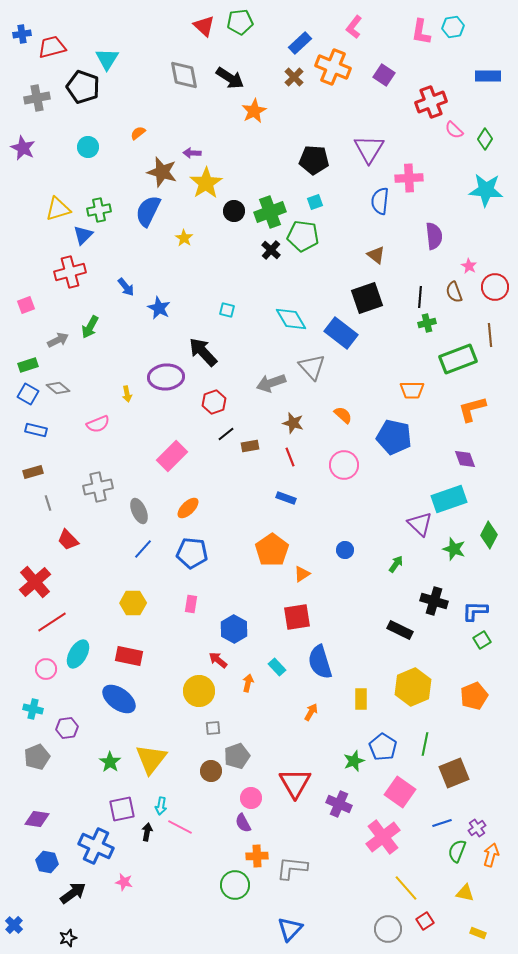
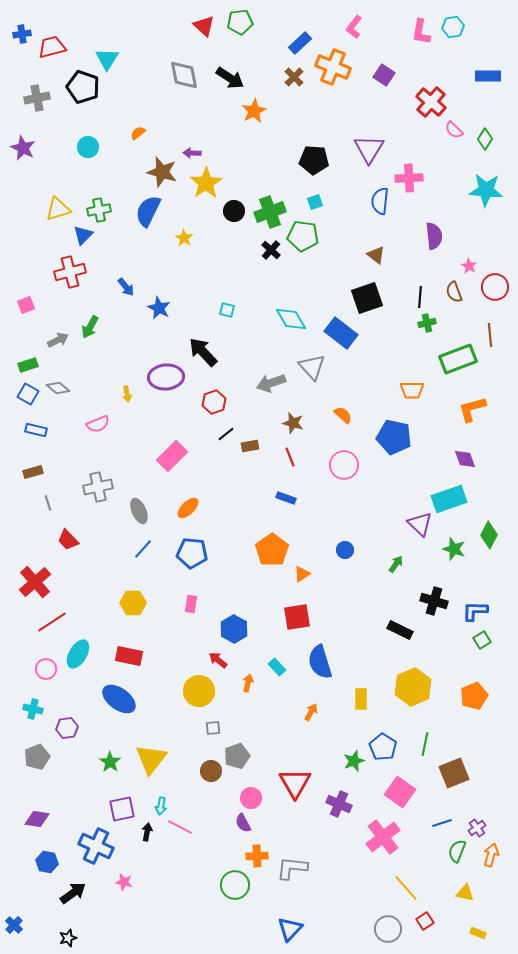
red cross at (431, 102): rotated 28 degrees counterclockwise
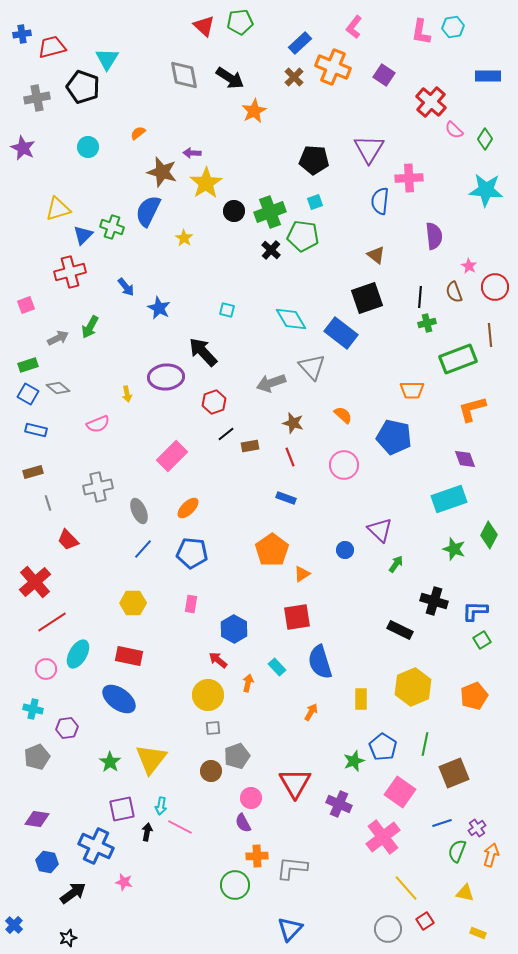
green cross at (99, 210): moved 13 px right, 17 px down; rotated 30 degrees clockwise
gray arrow at (58, 340): moved 2 px up
purple triangle at (420, 524): moved 40 px left, 6 px down
yellow circle at (199, 691): moved 9 px right, 4 px down
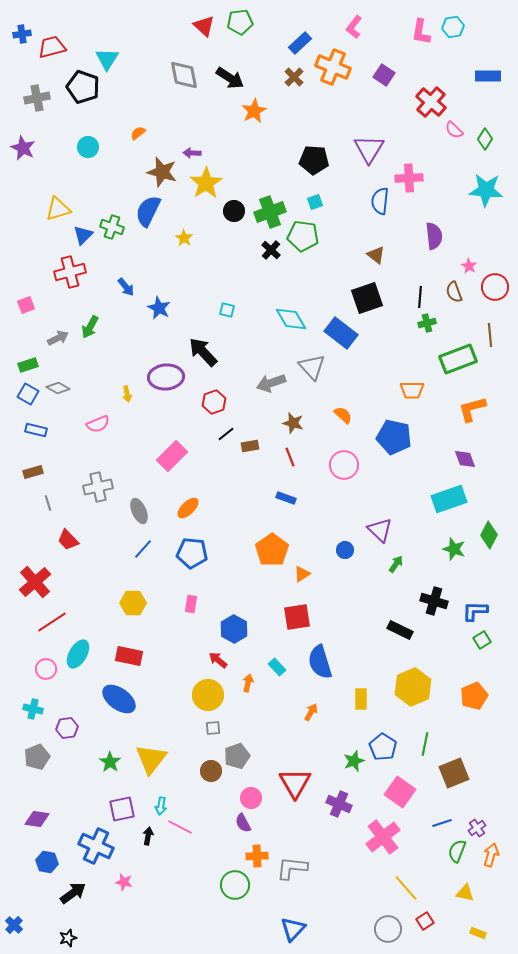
gray diamond at (58, 388): rotated 10 degrees counterclockwise
black arrow at (147, 832): moved 1 px right, 4 px down
blue triangle at (290, 929): moved 3 px right
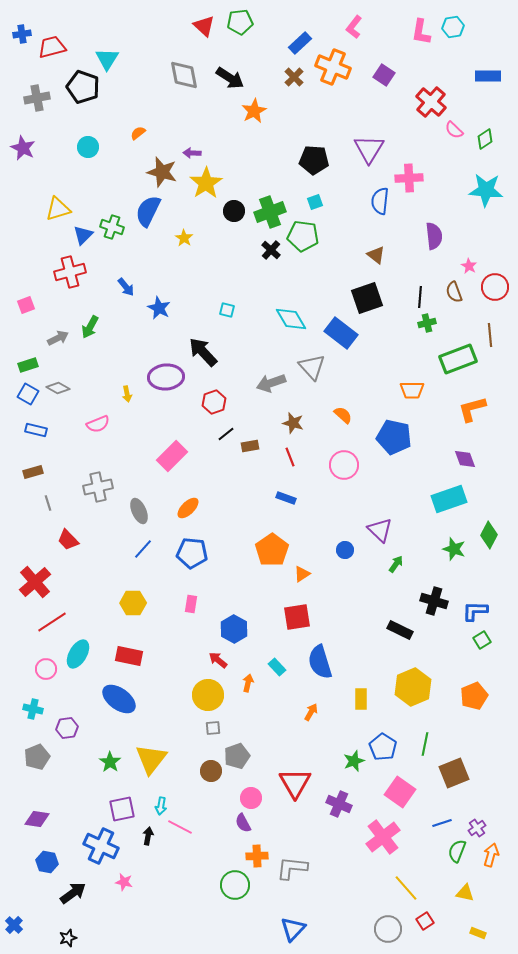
green diamond at (485, 139): rotated 25 degrees clockwise
blue cross at (96, 846): moved 5 px right
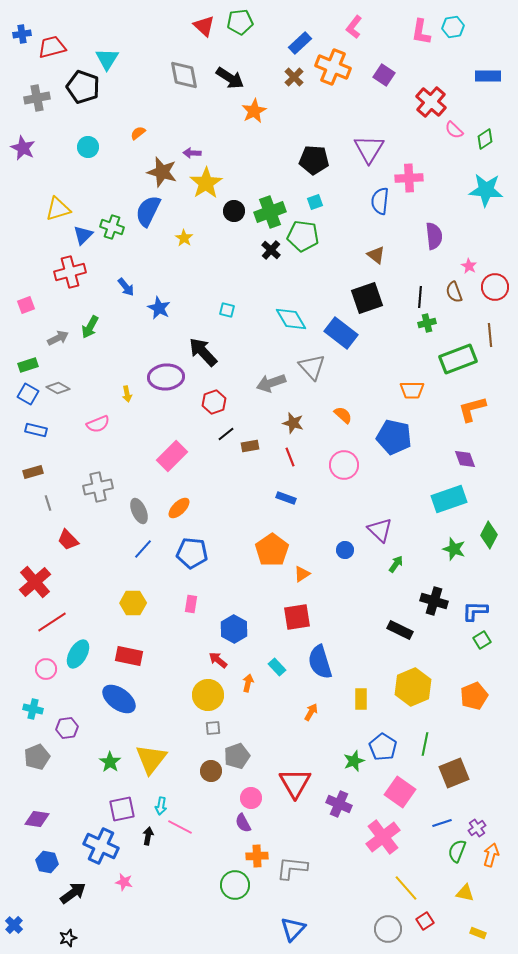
orange ellipse at (188, 508): moved 9 px left
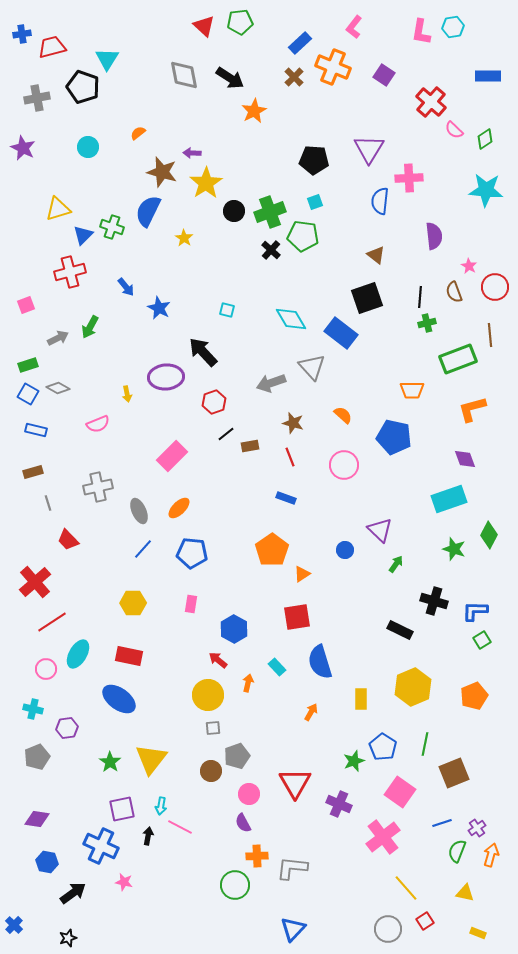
pink circle at (251, 798): moved 2 px left, 4 px up
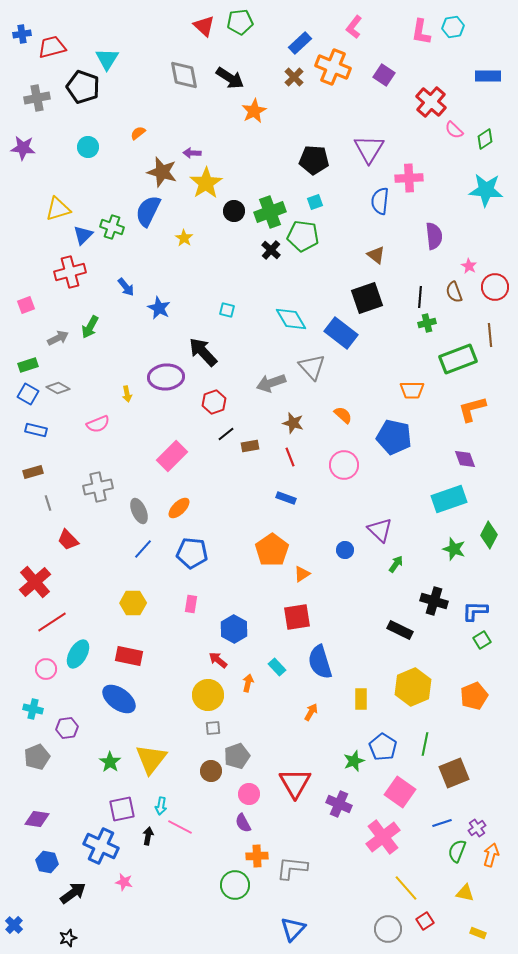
purple star at (23, 148): rotated 20 degrees counterclockwise
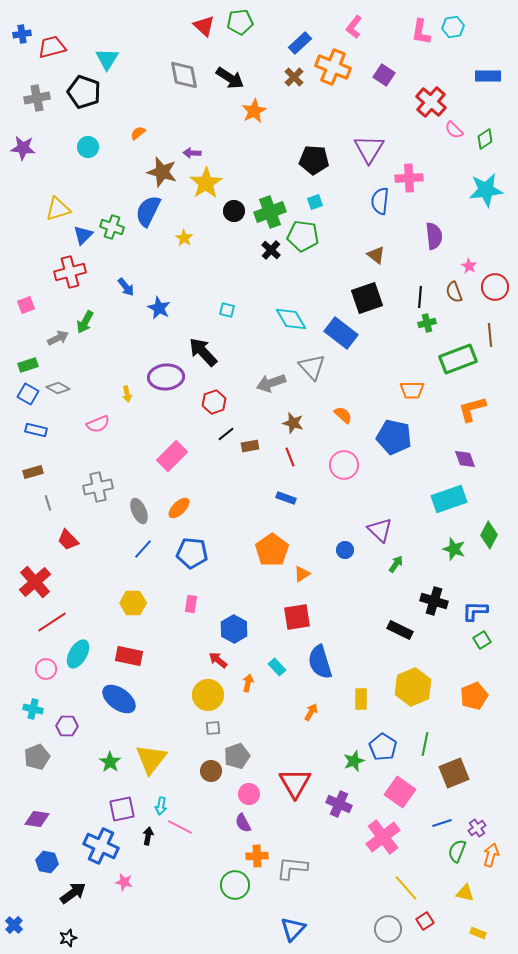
black pentagon at (83, 87): moved 1 px right, 5 px down
cyan star at (486, 190): rotated 12 degrees counterclockwise
green arrow at (90, 327): moved 5 px left, 5 px up
purple hexagon at (67, 728): moved 2 px up; rotated 10 degrees clockwise
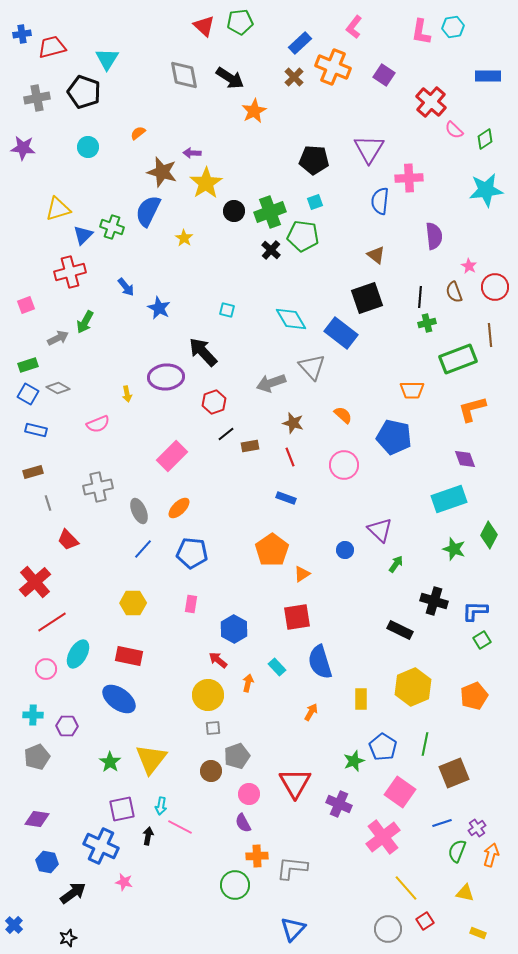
cyan cross at (33, 709): moved 6 px down; rotated 12 degrees counterclockwise
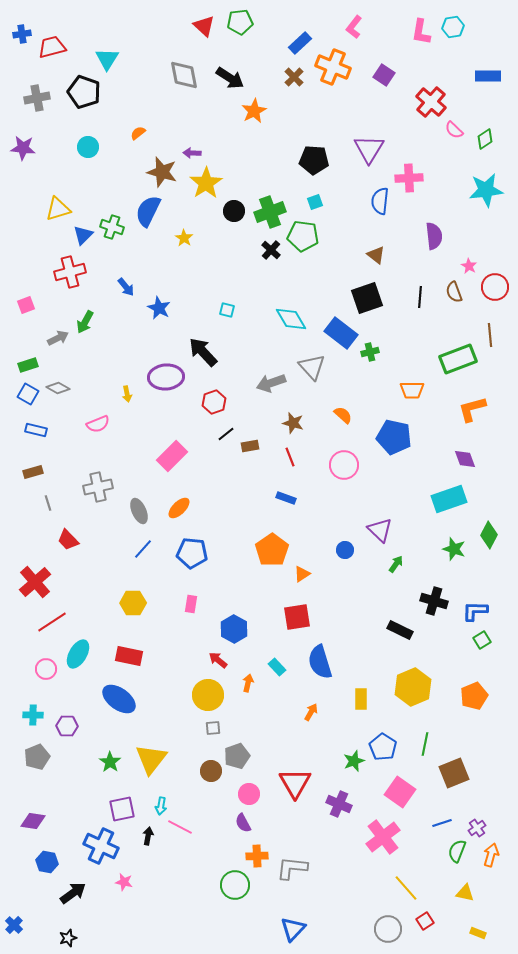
green cross at (427, 323): moved 57 px left, 29 px down
purple diamond at (37, 819): moved 4 px left, 2 px down
